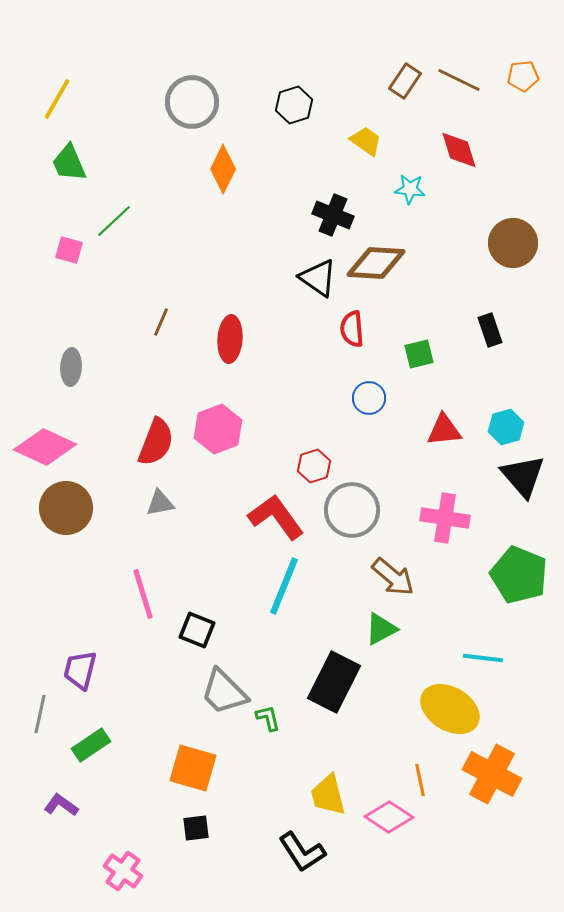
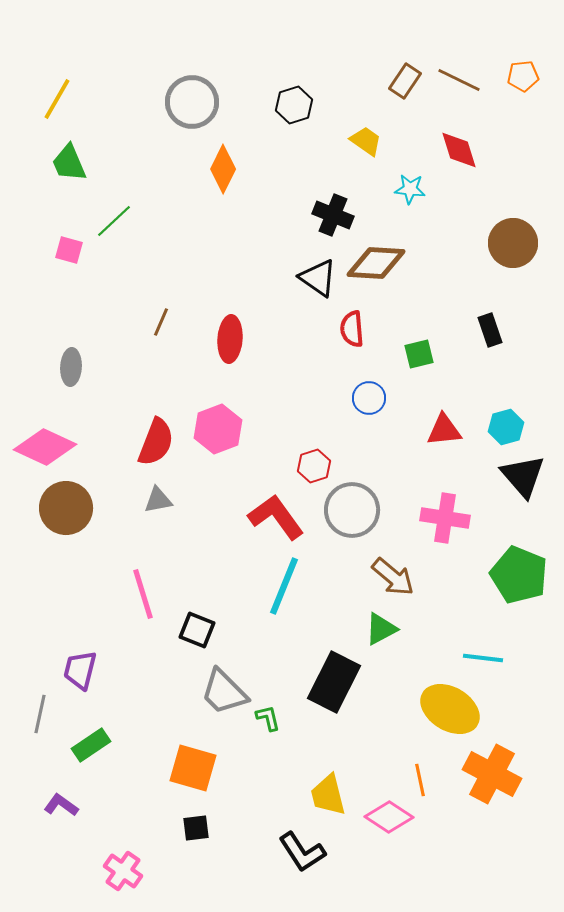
gray triangle at (160, 503): moved 2 px left, 3 px up
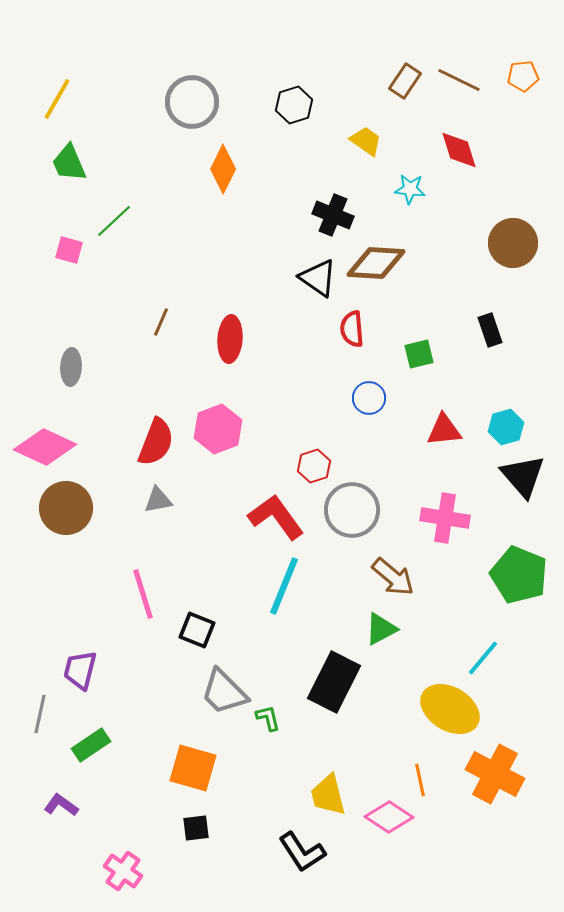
cyan line at (483, 658): rotated 57 degrees counterclockwise
orange cross at (492, 774): moved 3 px right
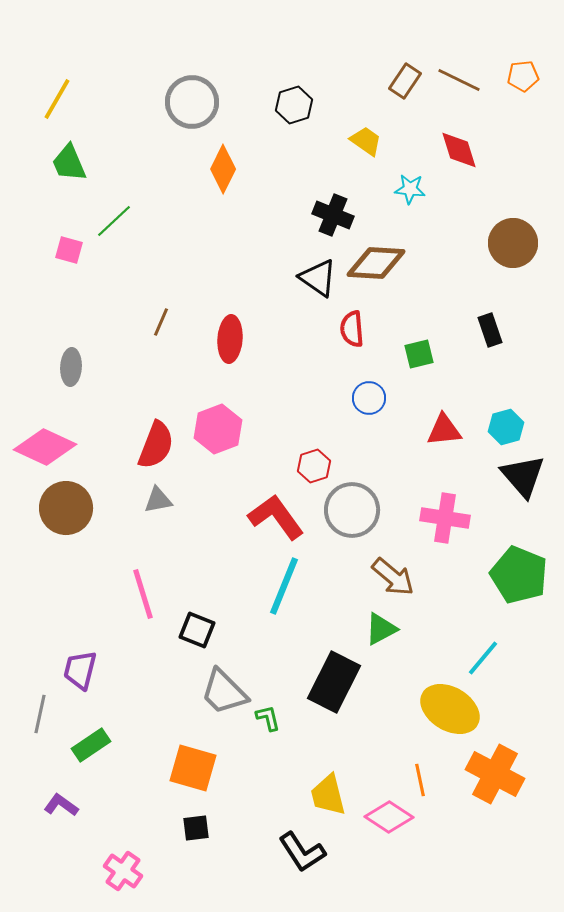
red semicircle at (156, 442): moved 3 px down
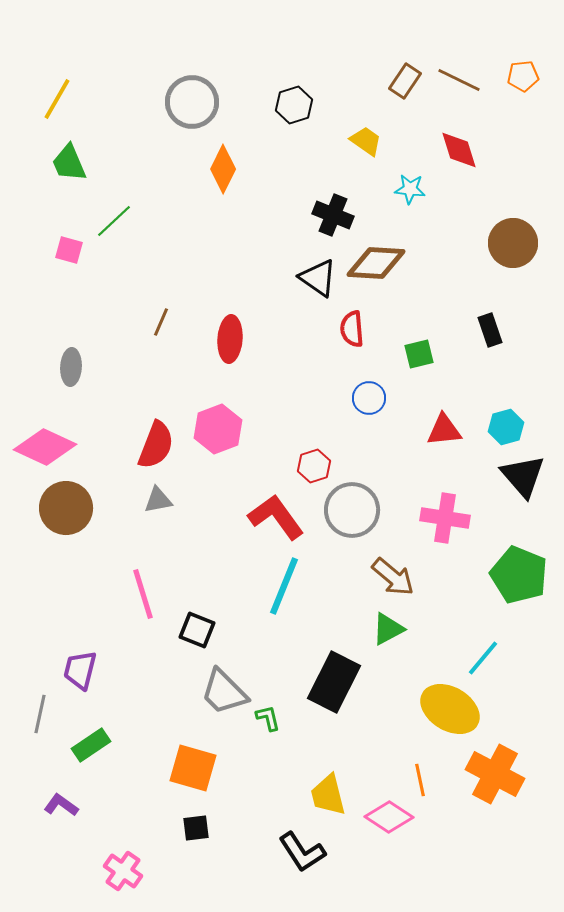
green triangle at (381, 629): moved 7 px right
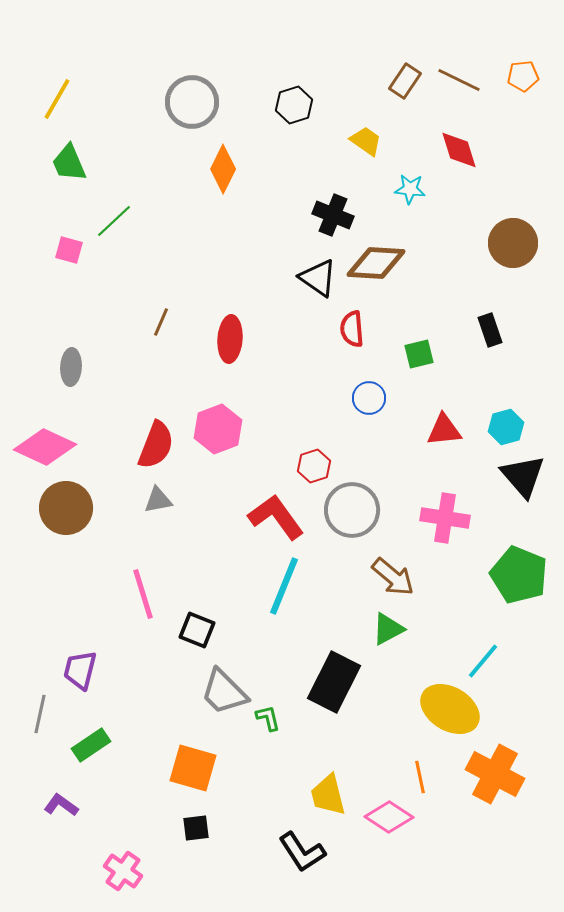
cyan line at (483, 658): moved 3 px down
orange line at (420, 780): moved 3 px up
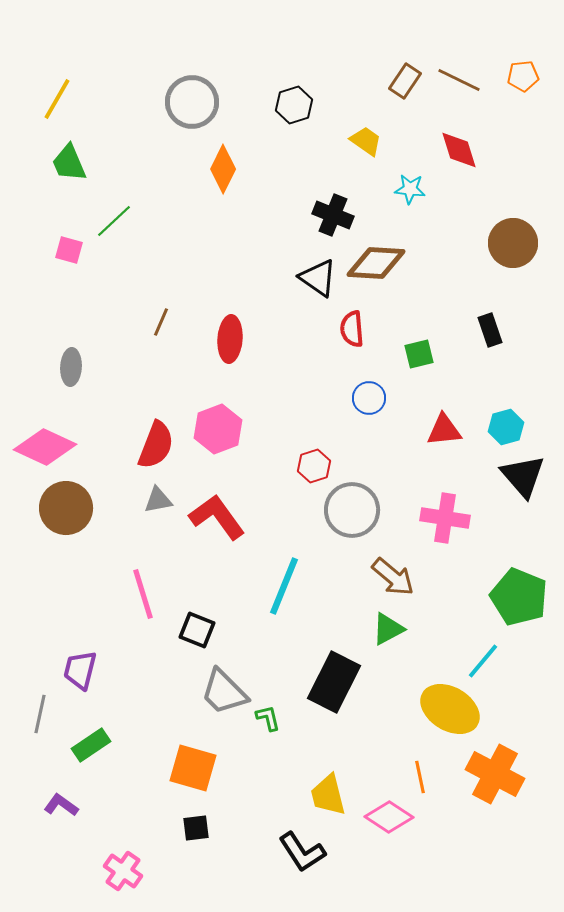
red L-shape at (276, 517): moved 59 px left
green pentagon at (519, 575): moved 22 px down
